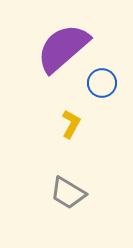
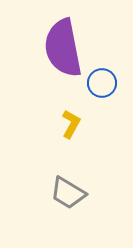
purple semicircle: rotated 60 degrees counterclockwise
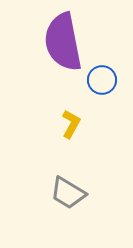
purple semicircle: moved 6 px up
blue circle: moved 3 px up
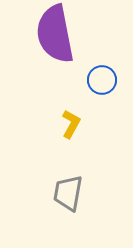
purple semicircle: moved 8 px left, 8 px up
gray trapezoid: rotated 69 degrees clockwise
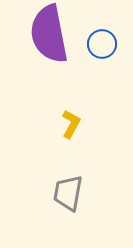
purple semicircle: moved 6 px left
blue circle: moved 36 px up
